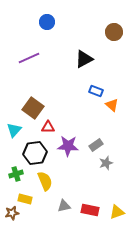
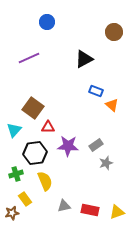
yellow rectangle: rotated 40 degrees clockwise
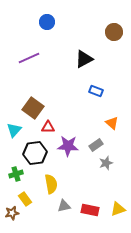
orange triangle: moved 18 px down
yellow semicircle: moved 6 px right, 3 px down; rotated 12 degrees clockwise
yellow triangle: moved 1 px right, 3 px up
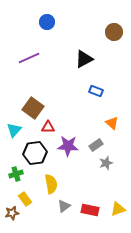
gray triangle: rotated 24 degrees counterclockwise
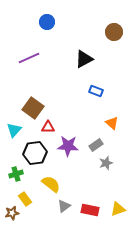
yellow semicircle: rotated 42 degrees counterclockwise
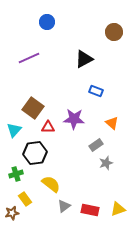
purple star: moved 6 px right, 27 px up
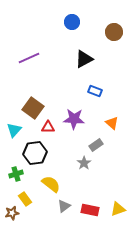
blue circle: moved 25 px right
blue rectangle: moved 1 px left
gray star: moved 22 px left; rotated 16 degrees counterclockwise
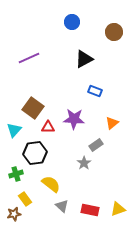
orange triangle: rotated 40 degrees clockwise
gray triangle: moved 2 px left; rotated 40 degrees counterclockwise
brown star: moved 2 px right, 1 px down
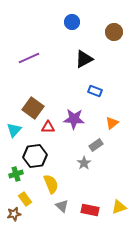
black hexagon: moved 3 px down
yellow semicircle: rotated 30 degrees clockwise
yellow triangle: moved 1 px right, 2 px up
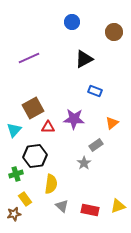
brown square: rotated 25 degrees clockwise
yellow semicircle: rotated 30 degrees clockwise
yellow triangle: moved 1 px left, 1 px up
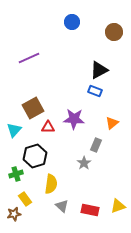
black triangle: moved 15 px right, 11 px down
gray rectangle: rotated 32 degrees counterclockwise
black hexagon: rotated 10 degrees counterclockwise
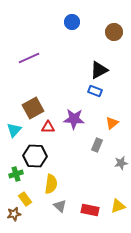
gray rectangle: moved 1 px right
black hexagon: rotated 20 degrees clockwise
gray star: moved 37 px right; rotated 24 degrees clockwise
gray triangle: moved 2 px left
